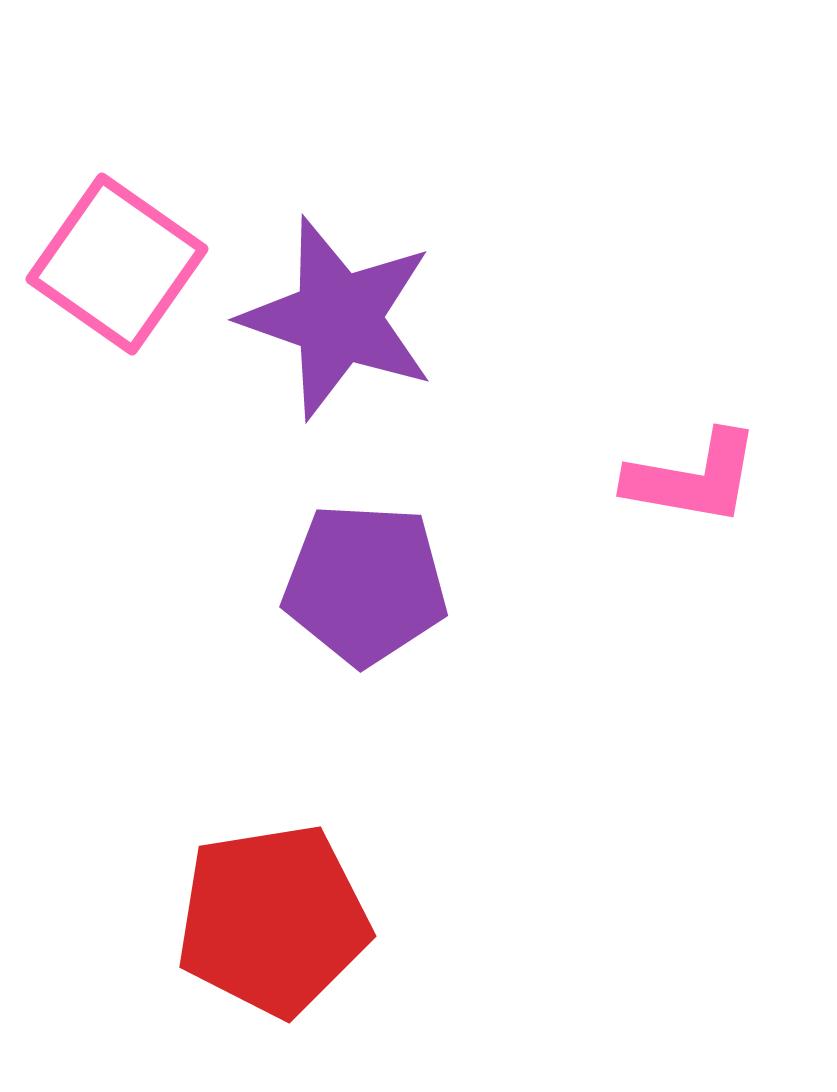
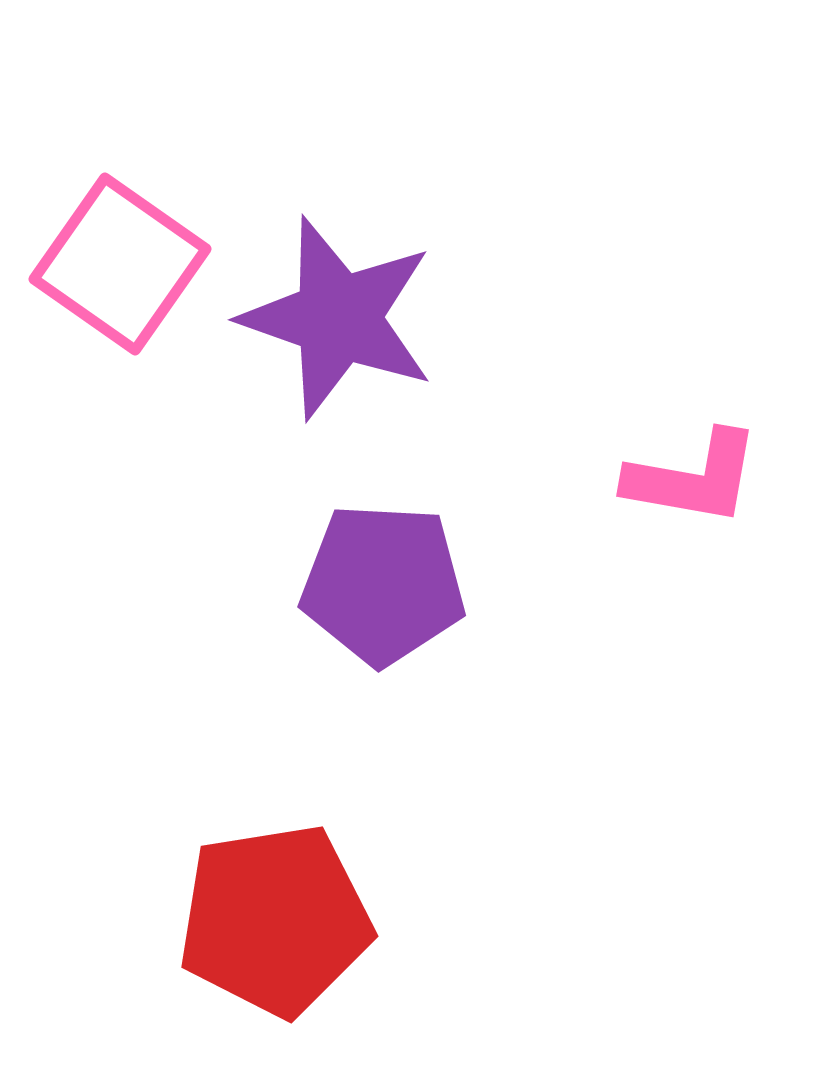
pink square: moved 3 px right
purple pentagon: moved 18 px right
red pentagon: moved 2 px right
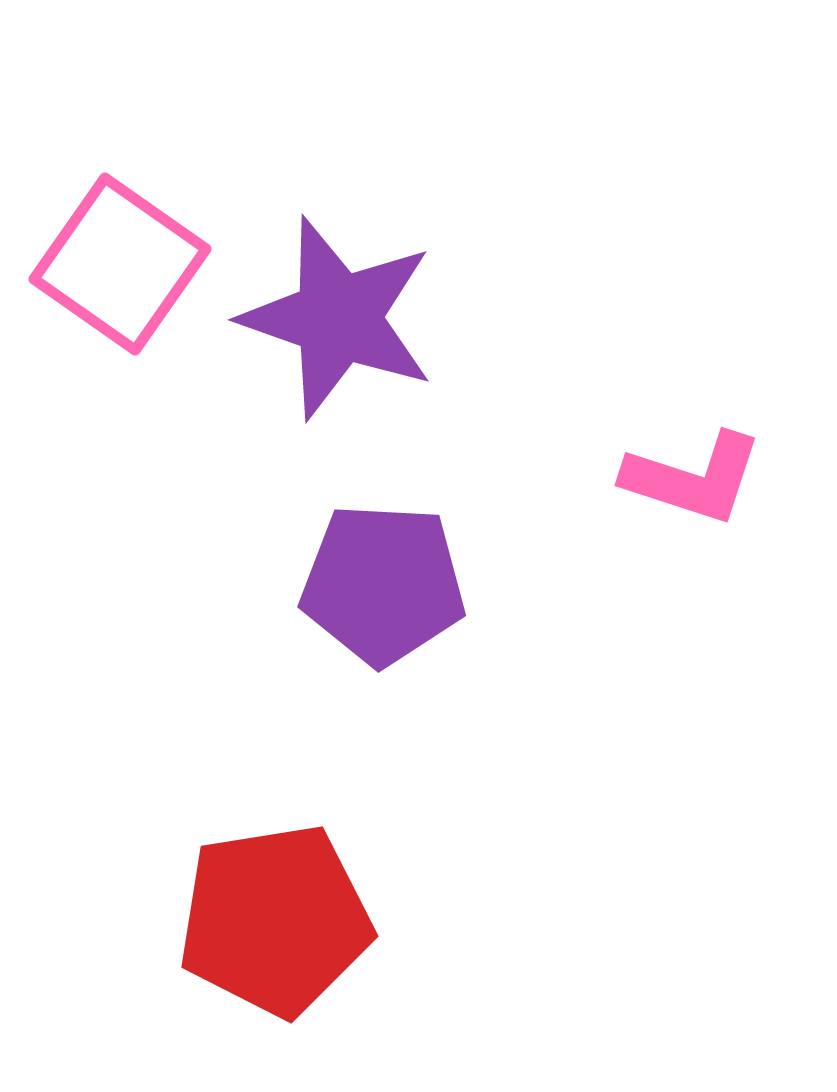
pink L-shape: rotated 8 degrees clockwise
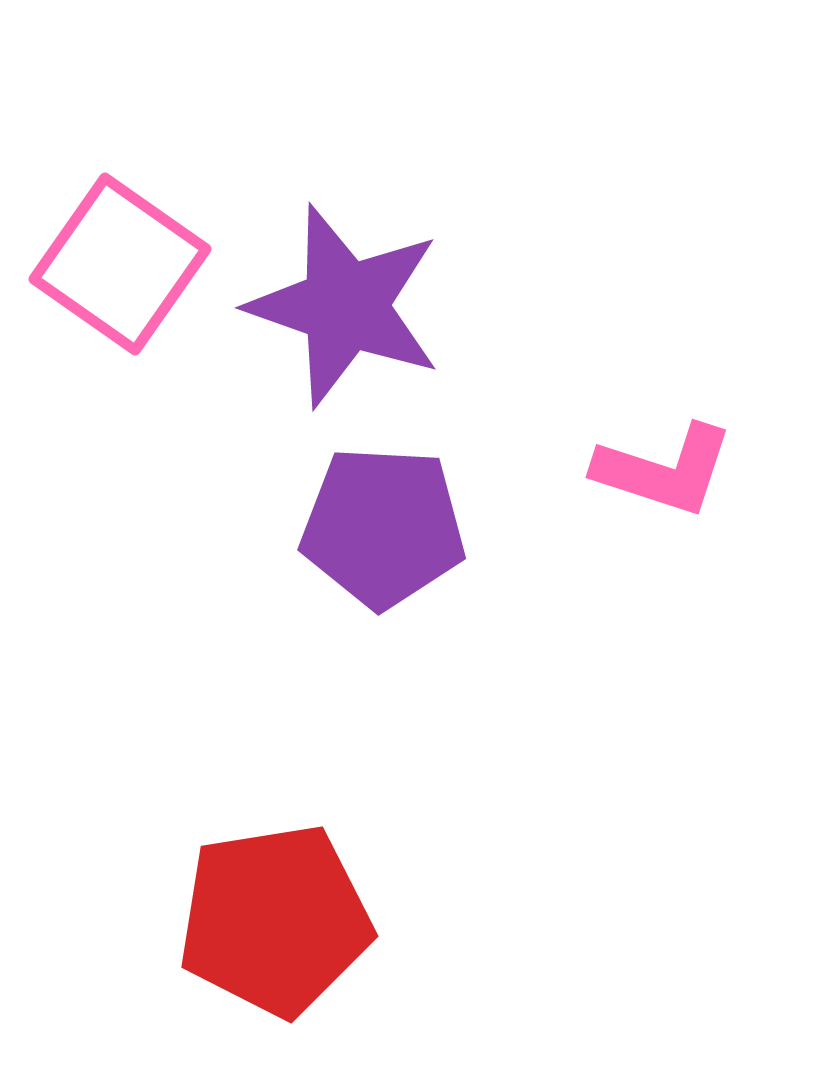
purple star: moved 7 px right, 12 px up
pink L-shape: moved 29 px left, 8 px up
purple pentagon: moved 57 px up
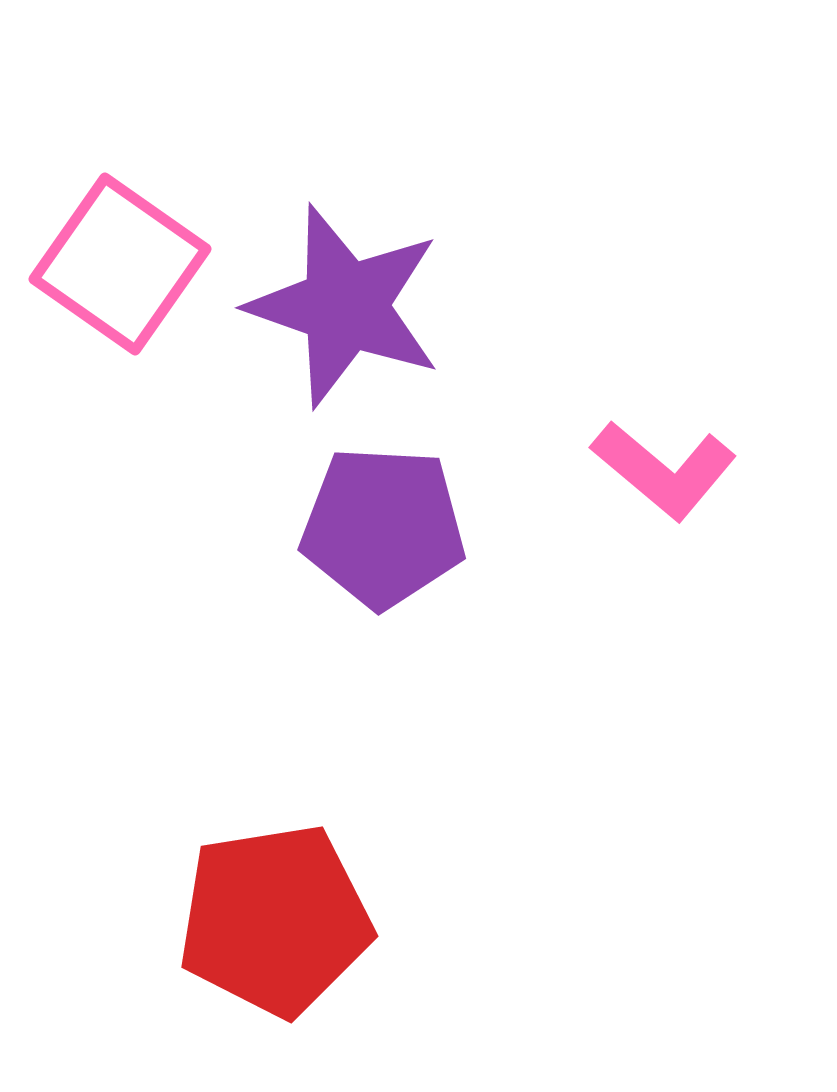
pink L-shape: rotated 22 degrees clockwise
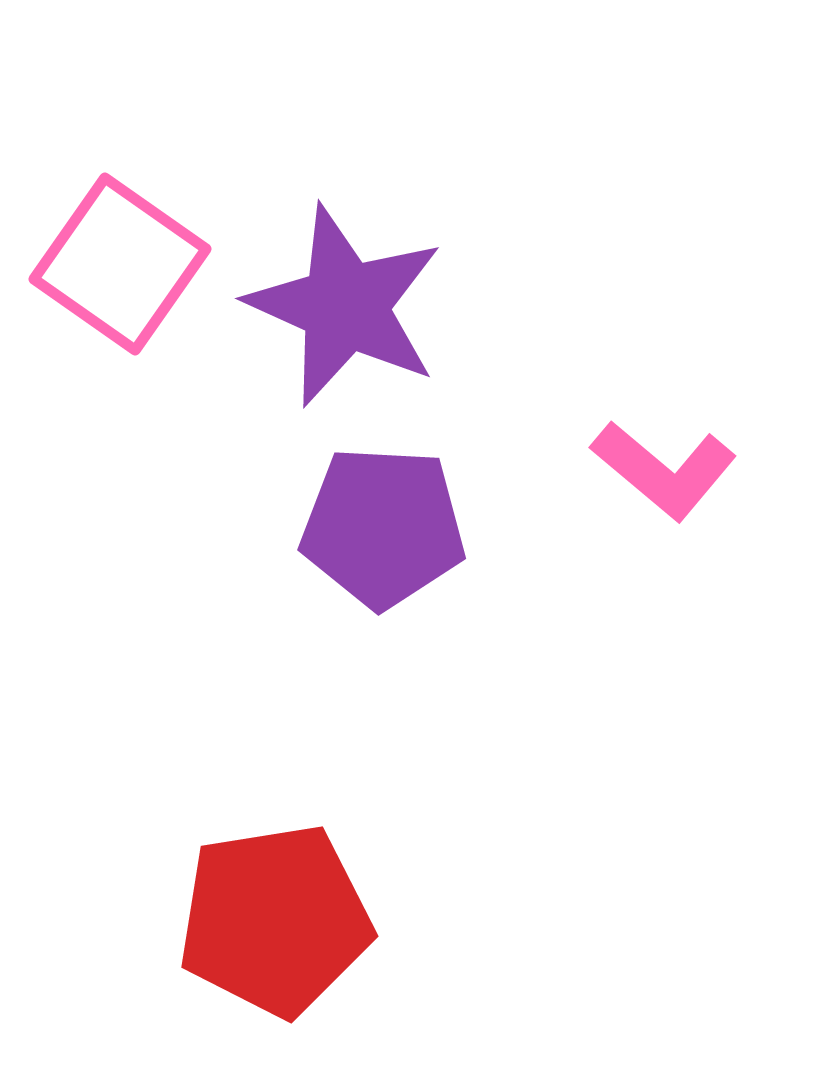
purple star: rotated 5 degrees clockwise
